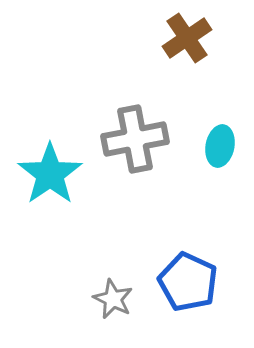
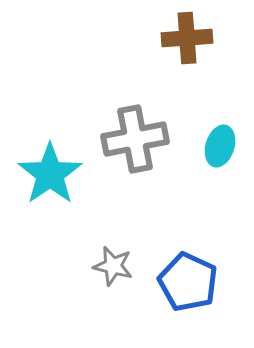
brown cross: rotated 30 degrees clockwise
cyan ellipse: rotated 6 degrees clockwise
gray star: moved 33 px up; rotated 12 degrees counterclockwise
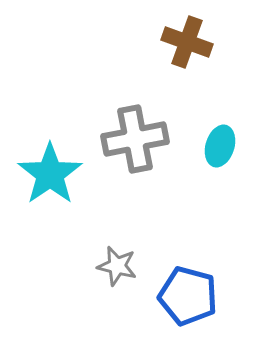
brown cross: moved 4 px down; rotated 24 degrees clockwise
gray star: moved 4 px right
blue pentagon: moved 14 px down; rotated 10 degrees counterclockwise
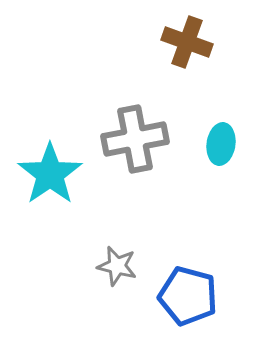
cyan ellipse: moved 1 px right, 2 px up; rotated 9 degrees counterclockwise
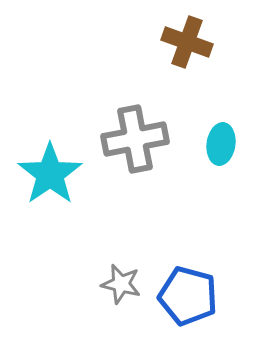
gray star: moved 4 px right, 18 px down
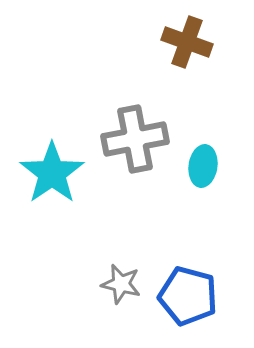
cyan ellipse: moved 18 px left, 22 px down
cyan star: moved 2 px right, 1 px up
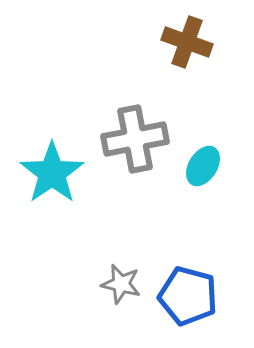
cyan ellipse: rotated 24 degrees clockwise
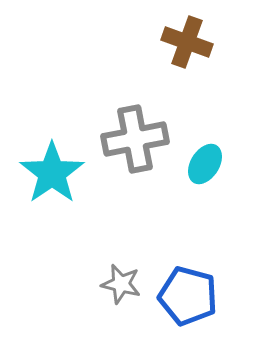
cyan ellipse: moved 2 px right, 2 px up
